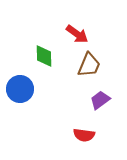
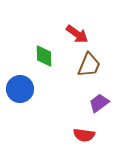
purple trapezoid: moved 1 px left, 3 px down
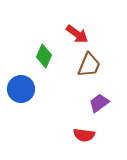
green diamond: rotated 25 degrees clockwise
blue circle: moved 1 px right
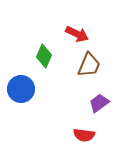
red arrow: rotated 10 degrees counterclockwise
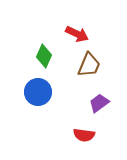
blue circle: moved 17 px right, 3 px down
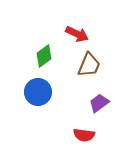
green diamond: rotated 30 degrees clockwise
